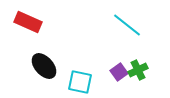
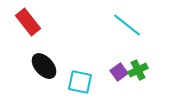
red rectangle: rotated 28 degrees clockwise
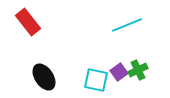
cyan line: rotated 60 degrees counterclockwise
black ellipse: moved 11 px down; rotated 8 degrees clockwise
cyan square: moved 16 px right, 2 px up
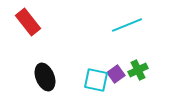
purple square: moved 3 px left, 2 px down
black ellipse: moved 1 px right; rotated 12 degrees clockwise
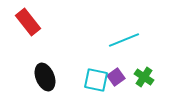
cyan line: moved 3 px left, 15 px down
green cross: moved 6 px right, 7 px down; rotated 30 degrees counterclockwise
purple square: moved 3 px down
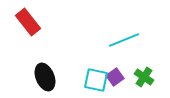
purple square: moved 1 px left
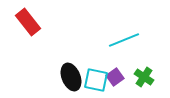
black ellipse: moved 26 px right
